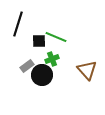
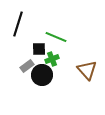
black square: moved 8 px down
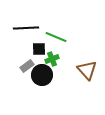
black line: moved 8 px right, 4 px down; rotated 70 degrees clockwise
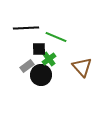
green cross: moved 3 px left; rotated 16 degrees counterclockwise
brown triangle: moved 5 px left, 3 px up
black circle: moved 1 px left
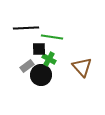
green line: moved 4 px left; rotated 15 degrees counterclockwise
green cross: rotated 24 degrees counterclockwise
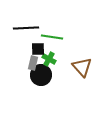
black square: moved 1 px left
gray rectangle: moved 6 px right, 3 px up; rotated 40 degrees counterclockwise
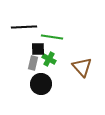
black line: moved 2 px left, 1 px up
black circle: moved 9 px down
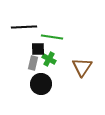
brown triangle: rotated 15 degrees clockwise
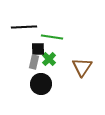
green cross: rotated 16 degrees clockwise
gray rectangle: moved 1 px right, 1 px up
